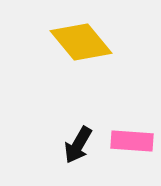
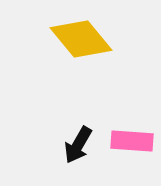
yellow diamond: moved 3 px up
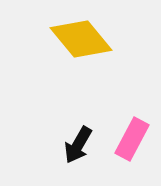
pink rectangle: moved 2 px up; rotated 66 degrees counterclockwise
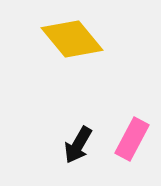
yellow diamond: moved 9 px left
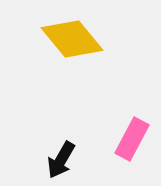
black arrow: moved 17 px left, 15 px down
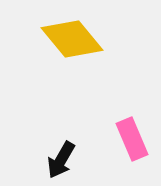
pink rectangle: rotated 51 degrees counterclockwise
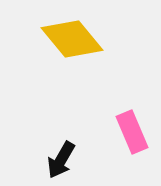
pink rectangle: moved 7 px up
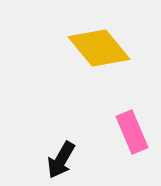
yellow diamond: moved 27 px right, 9 px down
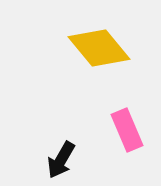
pink rectangle: moved 5 px left, 2 px up
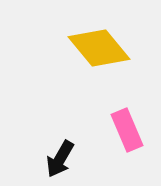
black arrow: moved 1 px left, 1 px up
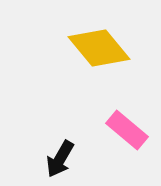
pink rectangle: rotated 27 degrees counterclockwise
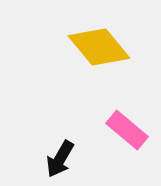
yellow diamond: moved 1 px up
